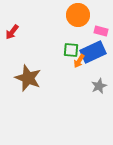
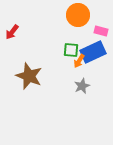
brown star: moved 1 px right, 2 px up
gray star: moved 17 px left
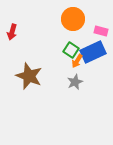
orange circle: moved 5 px left, 4 px down
red arrow: rotated 21 degrees counterclockwise
green square: rotated 28 degrees clockwise
orange arrow: moved 2 px left
gray star: moved 7 px left, 4 px up
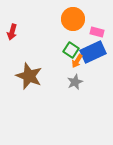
pink rectangle: moved 4 px left, 1 px down
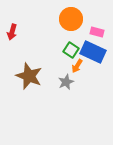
orange circle: moved 2 px left
blue rectangle: rotated 50 degrees clockwise
orange arrow: moved 5 px down
gray star: moved 9 px left
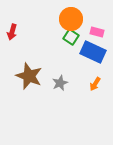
green square: moved 13 px up
orange arrow: moved 18 px right, 18 px down
gray star: moved 6 px left, 1 px down
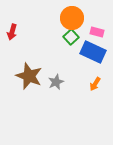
orange circle: moved 1 px right, 1 px up
green square: rotated 14 degrees clockwise
gray star: moved 4 px left, 1 px up
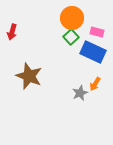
gray star: moved 24 px right, 11 px down
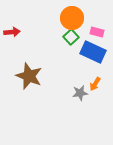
red arrow: rotated 112 degrees counterclockwise
gray star: rotated 14 degrees clockwise
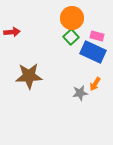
pink rectangle: moved 4 px down
brown star: rotated 24 degrees counterclockwise
